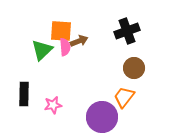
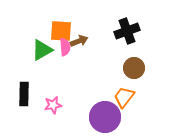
green triangle: rotated 15 degrees clockwise
purple circle: moved 3 px right
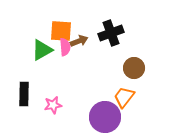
black cross: moved 16 px left, 2 px down
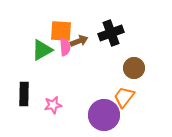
purple circle: moved 1 px left, 2 px up
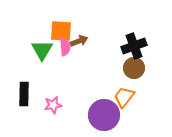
black cross: moved 23 px right, 13 px down
green triangle: rotated 30 degrees counterclockwise
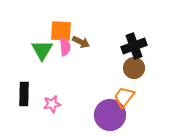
brown arrow: moved 2 px right, 1 px down; rotated 48 degrees clockwise
pink star: moved 1 px left, 1 px up
purple circle: moved 6 px right
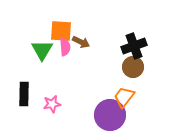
brown circle: moved 1 px left, 1 px up
